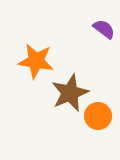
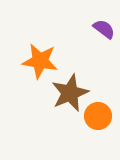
orange star: moved 4 px right
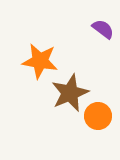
purple semicircle: moved 1 px left
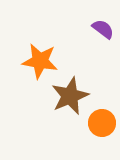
brown star: moved 3 px down
orange circle: moved 4 px right, 7 px down
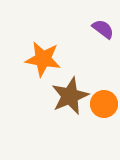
orange star: moved 3 px right, 2 px up
orange circle: moved 2 px right, 19 px up
